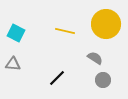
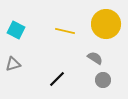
cyan square: moved 3 px up
gray triangle: rotated 21 degrees counterclockwise
black line: moved 1 px down
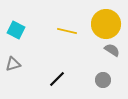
yellow line: moved 2 px right
gray semicircle: moved 17 px right, 8 px up
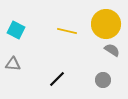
gray triangle: rotated 21 degrees clockwise
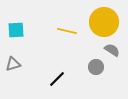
yellow circle: moved 2 px left, 2 px up
cyan square: rotated 30 degrees counterclockwise
gray triangle: rotated 21 degrees counterclockwise
gray circle: moved 7 px left, 13 px up
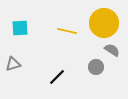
yellow circle: moved 1 px down
cyan square: moved 4 px right, 2 px up
black line: moved 2 px up
